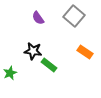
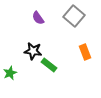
orange rectangle: rotated 35 degrees clockwise
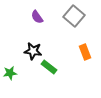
purple semicircle: moved 1 px left, 1 px up
green rectangle: moved 2 px down
green star: rotated 16 degrees clockwise
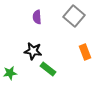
purple semicircle: rotated 32 degrees clockwise
green rectangle: moved 1 px left, 2 px down
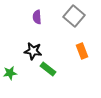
orange rectangle: moved 3 px left, 1 px up
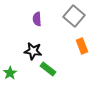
purple semicircle: moved 2 px down
orange rectangle: moved 5 px up
green star: rotated 24 degrees counterclockwise
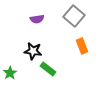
purple semicircle: rotated 96 degrees counterclockwise
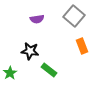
black star: moved 3 px left
green rectangle: moved 1 px right, 1 px down
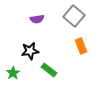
orange rectangle: moved 1 px left
black star: rotated 18 degrees counterclockwise
green star: moved 3 px right
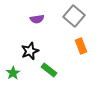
black star: rotated 12 degrees counterclockwise
